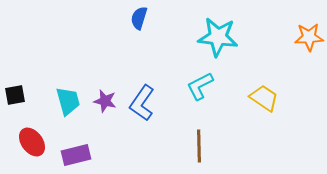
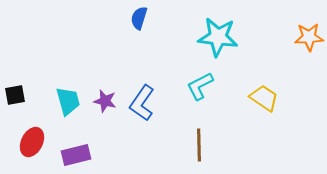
red ellipse: rotated 64 degrees clockwise
brown line: moved 1 px up
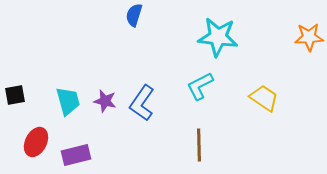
blue semicircle: moved 5 px left, 3 px up
red ellipse: moved 4 px right
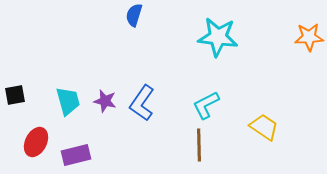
cyan L-shape: moved 6 px right, 19 px down
yellow trapezoid: moved 29 px down
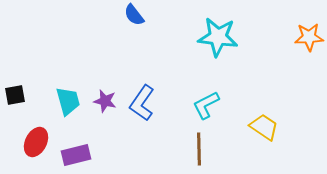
blue semicircle: rotated 55 degrees counterclockwise
brown line: moved 4 px down
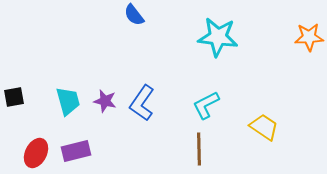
black square: moved 1 px left, 2 px down
red ellipse: moved 11 px down
purple rectangle: moved 4 px up
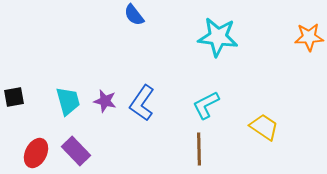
purple rectangle: rotated 60 degrees clockwise
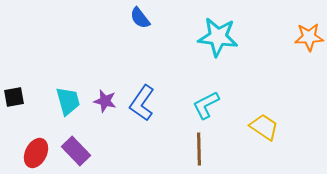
blue semicircle: moved 6 px right, 3 px down
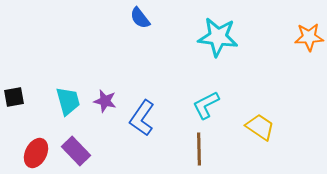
blue L-shape: moved 15 px down
yellow trapezoid: moved 4 px left
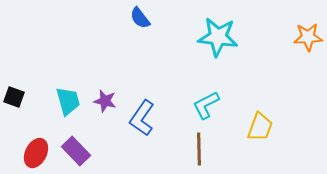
orange star: moved 1 px left
black square: rotated 30 degrees clockwise
yellow trapezoid: rotated 76 degrees clockwise
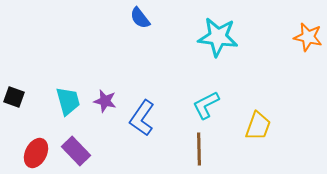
orange star: rotated 16 degrees clockwise
yellow trapezoid: moved 2 px left, 1 px up
